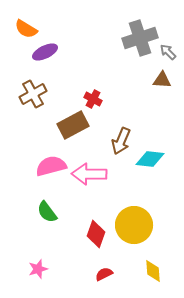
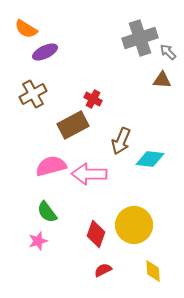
pink star: moved 28 px up
red semicircle: moved 1 px left, 4 px up
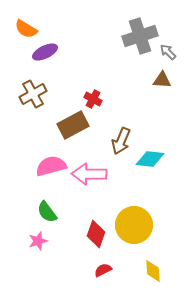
gray cross: moved 2 px up
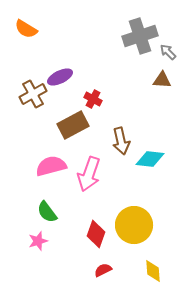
purple ellipse: moved 15 px right, 25 px down
brown arrow: rotated 36 degrees counterclockwise
pink arrow: rotated 72 degrees counterclockwise
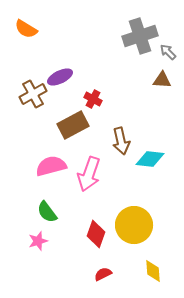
red semicircle: moved 4 px down
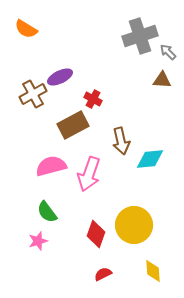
cyan diamond: rotated 12 degrees counterclockwise
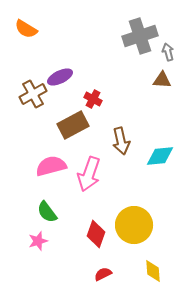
gray arrow: rotated 30 degrees clockwise
cyan diamond: moved 10 px right, 3 px up
